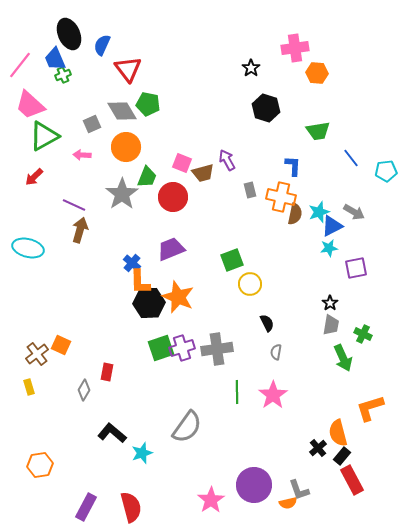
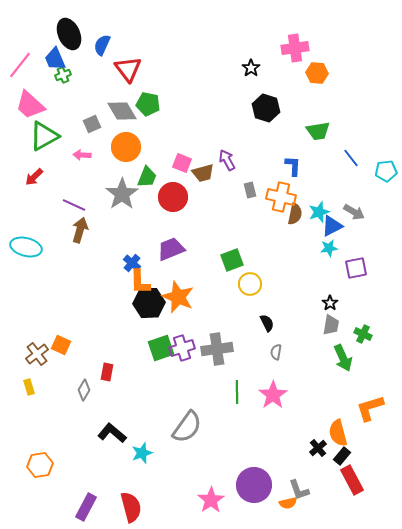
cyan ellipse at (28, 248): moved 2 px left, 1 px up
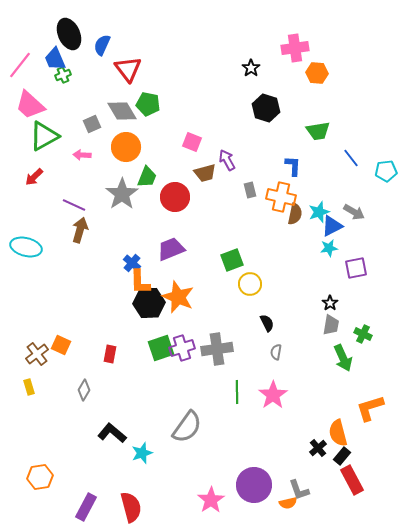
pink square at (182, 163): moved 10 px right, 21 px up
brown trapezoid at (203, 173): moved 2 px right
red circle at (173, 197): moved 2 px right
red rectangle at (107, 372): moved 3 px right, 18 px up
orange hexagon at (40, 465): moved 12 px down
